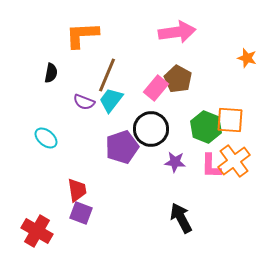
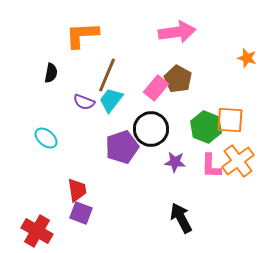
orange cross: moved 4 px right
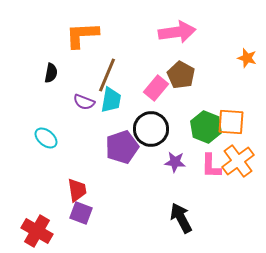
brown pentagon: moved 3 px right, 4 px up
cyan trapezoid: rotated 152 degrees clockwise
orange square: moved 1 px right, 2 px down
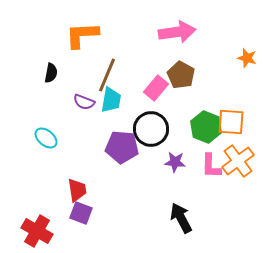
purple pentagon: rotated 24 degrees clockwise
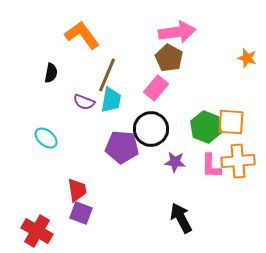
orange L-shape: rotated 57 degrees clockwise
brown pentagon: moved 12 px left, 17 px up
orange cross: rotated 32 degrees clockwise
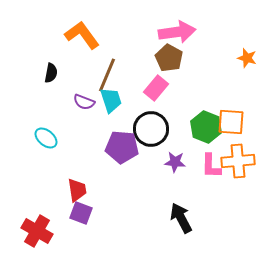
cyan trapezoid: rotated 28 degrees counterclockwise
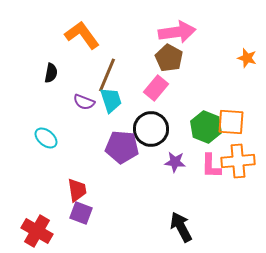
black arrow: moved 9 px down
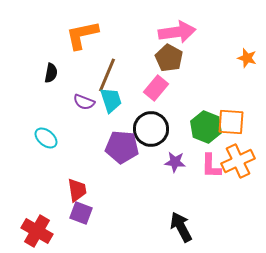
orange L-shape: rotated 66 degrees counterclockwise
orange cross: rotated 20 degrees counterclockwise
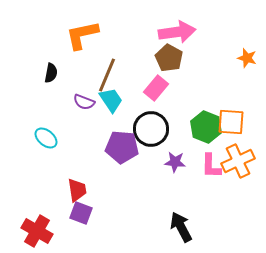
cyan trapezoid: rotated 16 degrees counterclockwise
